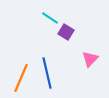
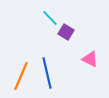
cyan line: rotated 12 degrees clockwise
pink triangle: rotated 48 degrees counterclockwise
orange line: moved 2 px up
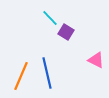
pink triangle: moved 6 px right, 1 px down
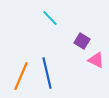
purple square: moved 16 px right, 9 px down
